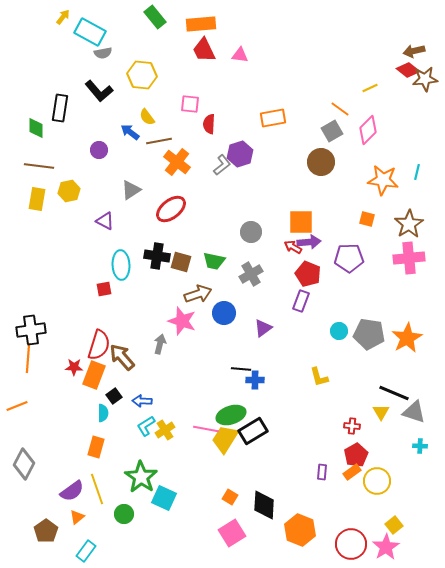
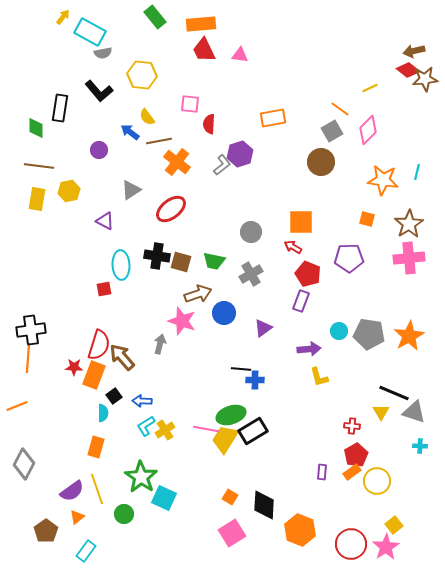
purple arrow at (309, 242): moved 107 px down
orange star at (407, 338): moved 2 px right, 2 px up
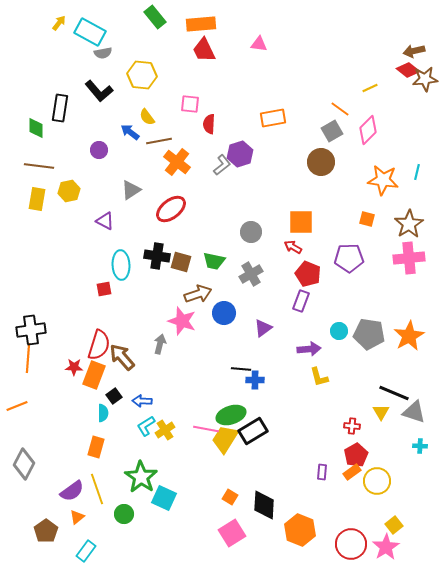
yellow arrow at (63, 17): moved 4 px left, 6 px down
pink triangle at (240, 55): moved 19 px right, 11 px up
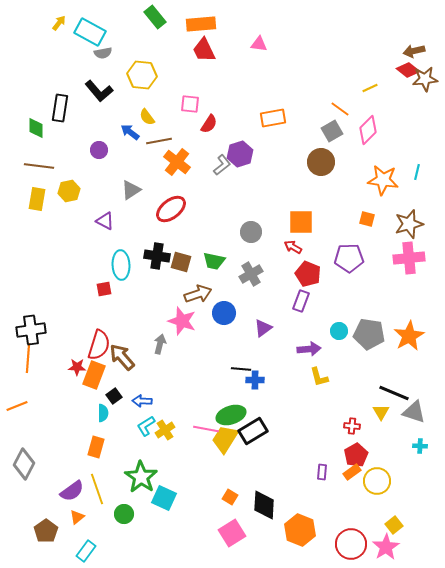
red semicircle at (209, 124): rotated 150 degrees counterclockwise
brown star at (409, 224): rotated 16 degrees clockwise
red star at (74, 367): moved 3 px right
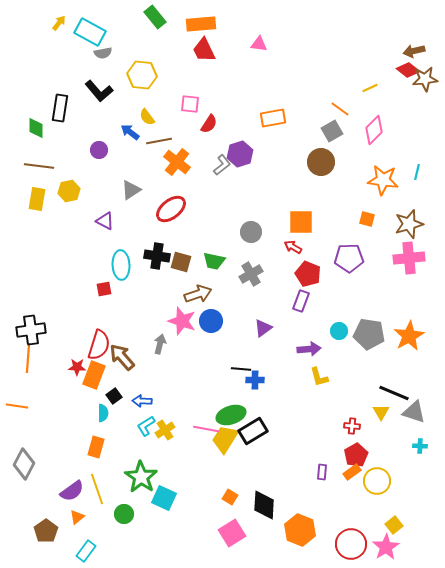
pink diamond at (368, 130): moved 6 px right
blue circle at (224, 313): moved 13 px left, 8 px down
orange line at (17, 406): rotated 30 degrees clockwise
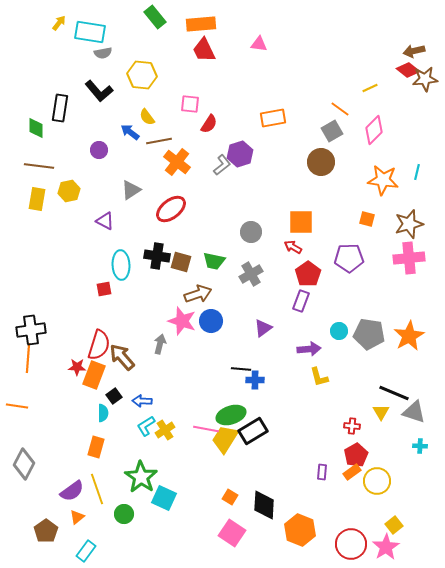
cyan rectangle at (90, 32): rotated 20 degrees counterclockwise
red pentagon at (308, 274): rotated 15 degrees clockwise
pink square at (232, 533): rotated 24 degrees counterclockwise
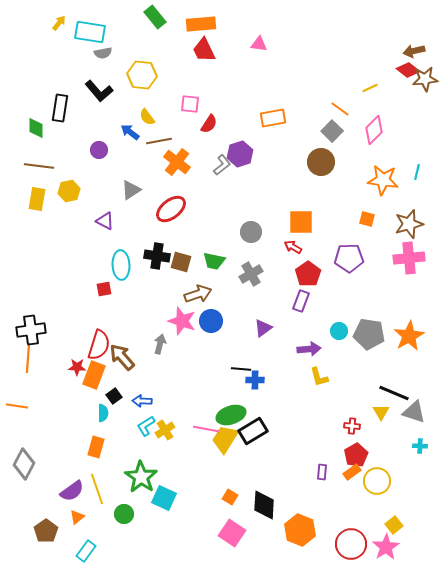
gray square at (332, 131): rotated 15 degrees counterclockwise
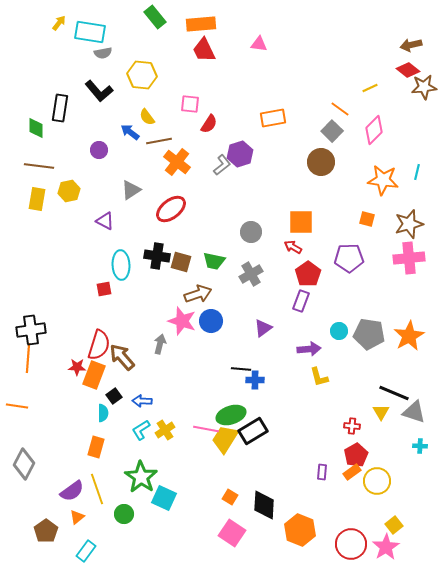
brown arrow at (414, 51): moved 3 px left, 6 px up
brown star at (425, 79): moved 1 px left, 8 px down
cyan L-shape at (146, 426): moved 5 px left, 4 px down
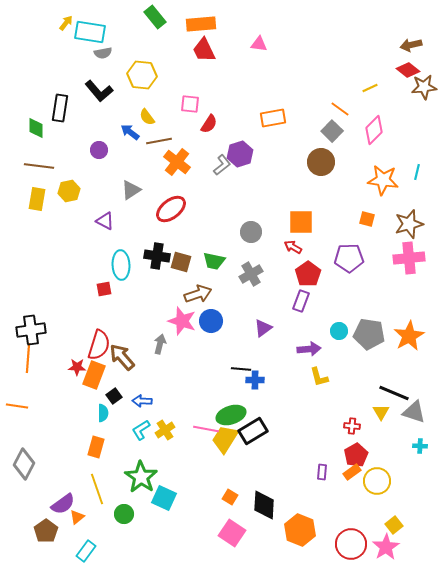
yellow arrow at (59, 23): moved 7 px right
purple semicircle at (72, 491): moved 9 px left, 13 px down
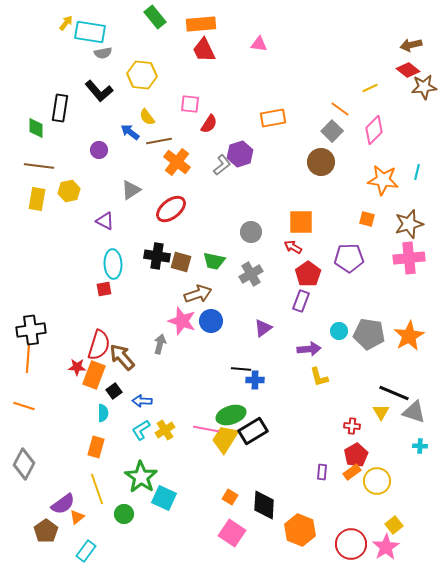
cyan ellipse at (121, 265): moved 8 px left, 1 px up
black square at (114, 396): moved 5 px up
orange line at (17, 406): moved 7 px right; rotated 10 degrees clockwise
